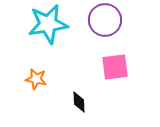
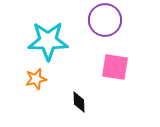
cyan star: moved 17 px down; rotated 9 degrees clockwise
pink square: rotated 16 degrees clockwise
orange star: rotated 25 degrees counterclockwise
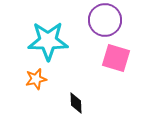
pink square: moved 1 px right, 9 px up; rotated 8 degrees clockwise
black diamond: moved 3 px left, 1 px down
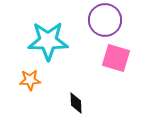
orange star: moved 6 px left, 1 px down; rotated 10 degrees clockwise
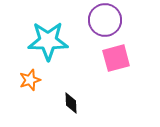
pink square: rotated 32 degrees counterclockwise
orange star: rotated 15 degrees counterclockwise
black diamond: moved 5 px left
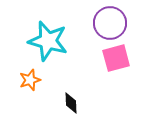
purple circle: moved 5 px right, 3 px down
cyan star: rotated 15 degrees clockwise
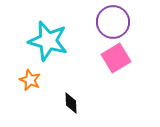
purple circle: moved 3 px right, 1 px up
pink square: rotated 16 degrees counterclockwise
orange star: rotated 30 degrees counterclockwise
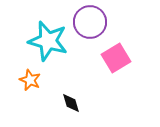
purple circle: moved 23 px left
black diamond: rotated 15 degrees counterclockwise
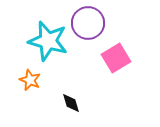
purple circle: moved 2 px left, 1 px down
